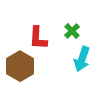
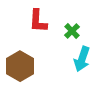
red L-shape: moved 17 px up
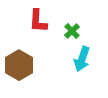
brown hexagon: moved 1 px left, 1 px up
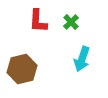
green cross: moved 1 px left, 9 px up
brown hexagon: moved 3 px right, 4 px down; rotated 16 degrees clockwise
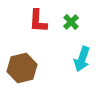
brown hexagon: moved 1 px up
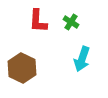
green cross: rotated 14 degrees counterclockwise
brown hexagon: rotated 20 degrees counterclockwise
